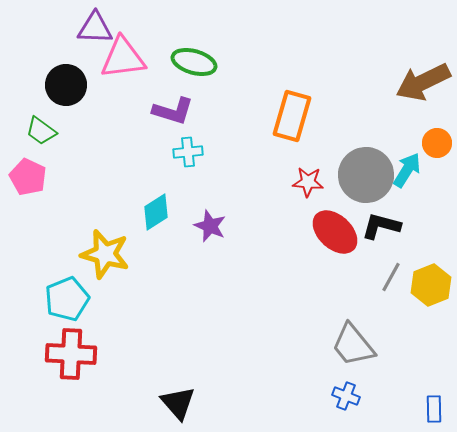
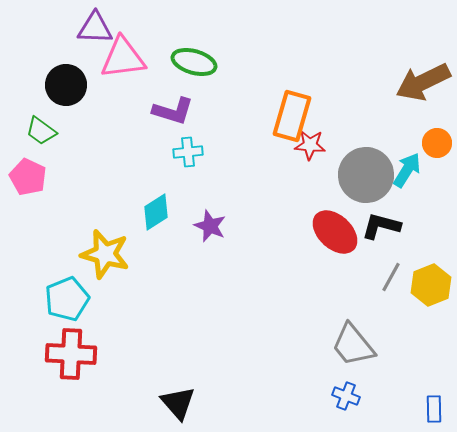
red star: moved 2 px right, 37 px up
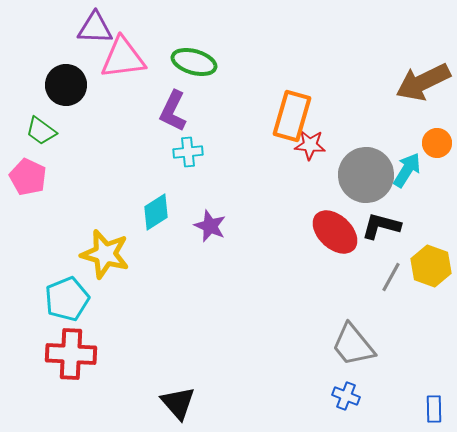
purple L-shape: rotated 99 degrees clockwise
yellow hexagon: moved 19 px up; rotated 18 degrees counterclockwise
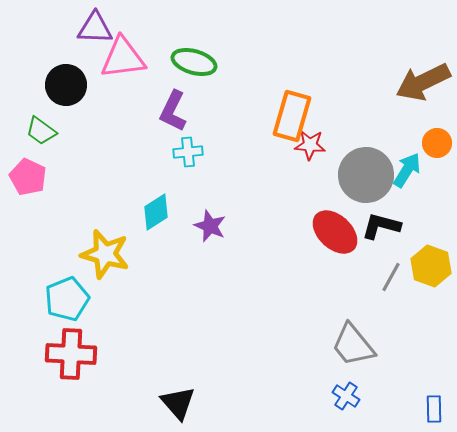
blue cross: rotated 12 degrees clockwise
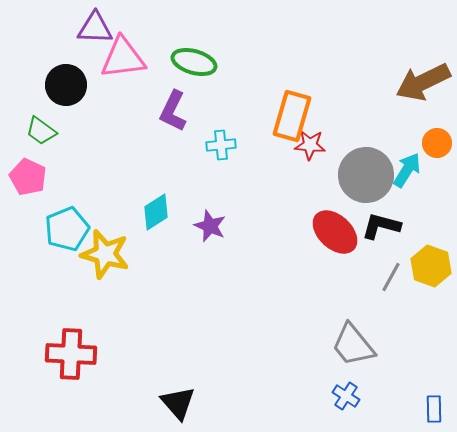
cyan cross: moved 33 px right, 7 px up
cyan pentagon: moved 70 px up
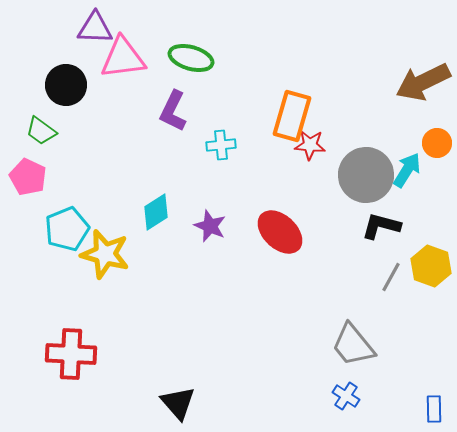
green ellipse: moved 3 px left, 4 px up
red ellipse: moved 55 px left
